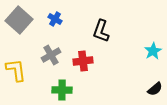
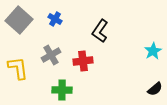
black L-shape: moved 1 px left; rotated 15 degrees clockwise
yellow L-shape: moved 2 px right, 2 px up
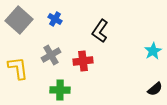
green cross: moved 2 px left
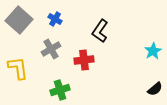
gray cross: moved 6 px up
red cross: moved 1 px right, 1 px up
green cross: rotated 18 degrees counterclockwise
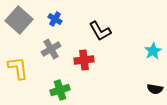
black L-shape: rotated 65 degrees counterclockwise
black semicircle: rotated 49 degrees clockwise
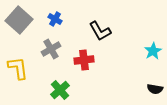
green cross: rotated 24 degrees counterclockwise
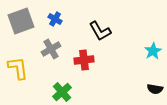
gray square: moved 2 px right, 1 px down; rotated 28 degrees clockwise
green cross: moved 2 px right, 2 px down
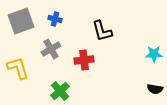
blue cross: rotated 16 degrees counterclockwise
black L-shape: moved 2 px right; rotated 15 degrees clockwise
cyan star: moved 1 px right, 3 px down; rotated 30 degrees clockwise
yellow L-shape: rotated 10 degrees counterclockwise
green cross: moved 2 px left, 1 px up
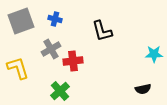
red cross: moved 11 px left, 1 px down
black semicircle: moved 12 px left; rotated 21 degrees counterclockwise
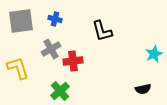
gray square: rotated 12 degrees clockwise
cyan star: rotated 24 degrees counterclockwise
